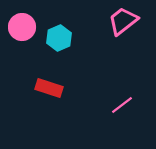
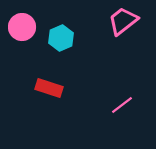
cyan hexagon: moved 2 px right
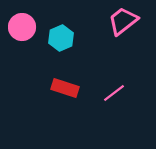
red rectangle: moved 16 px right
pink line: moved 8 px left, 12 px up
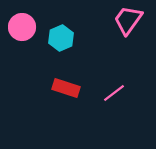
pink trapezoid: moved 5 px right, 1 px up; rotated 16 degrees counterclockwise
red rectangle: moved 1 px right
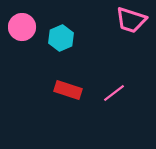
pink trapezoid: moved 3 px right; rotated 108 degrees counterclockwise
red rectangle: moved 2 px right, 2 px down
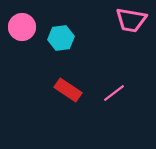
pink trapezoid: rotated 8 degrees counterclockwise
cyan hexagon: rotated 15 degrees clockwise
red rectangle: rotated 16 degrees clockwise
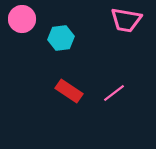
pink trapezoid: moved 5 px left
pink circle: moved 8 px up
red rectangle: moved 1 px right, 1 px down
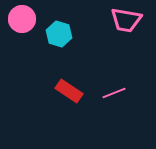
cyan hexagon: moved 2 px left, 4 px up; rotated 25 degrees clockwise
pink line: rotated 15 degrees clockwise
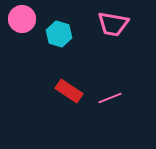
pink trapezoid: moved 13 px left, 4 px down
pink line: moved 4 px left, 5 px down
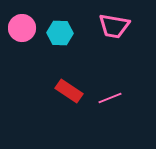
pink circle: moved 9 px down
pink trapezoid: moved 1 px right, 2 px down
cyan hexagon: moved 1 px right, 1 px up; rotated 15 degrees counterclockwise
